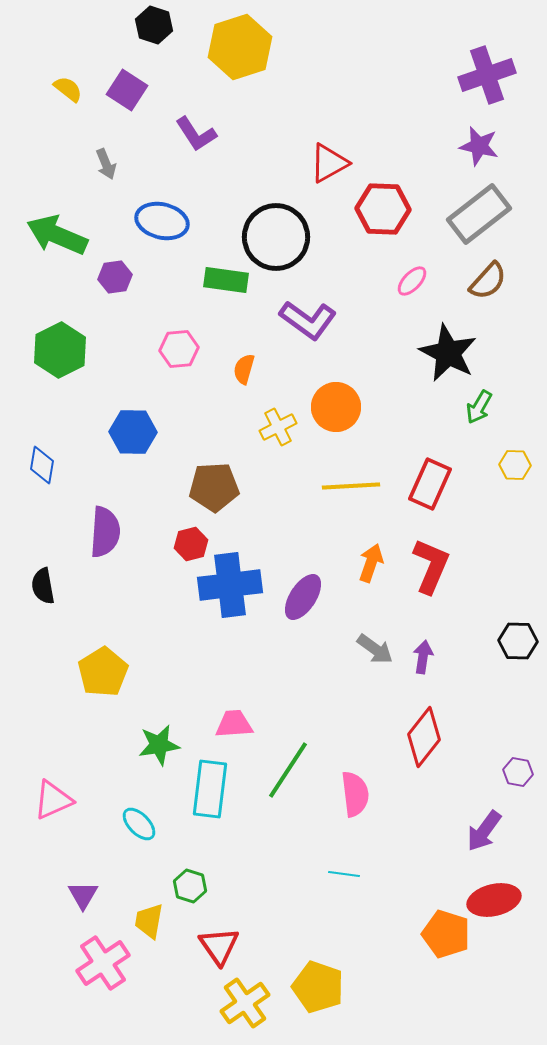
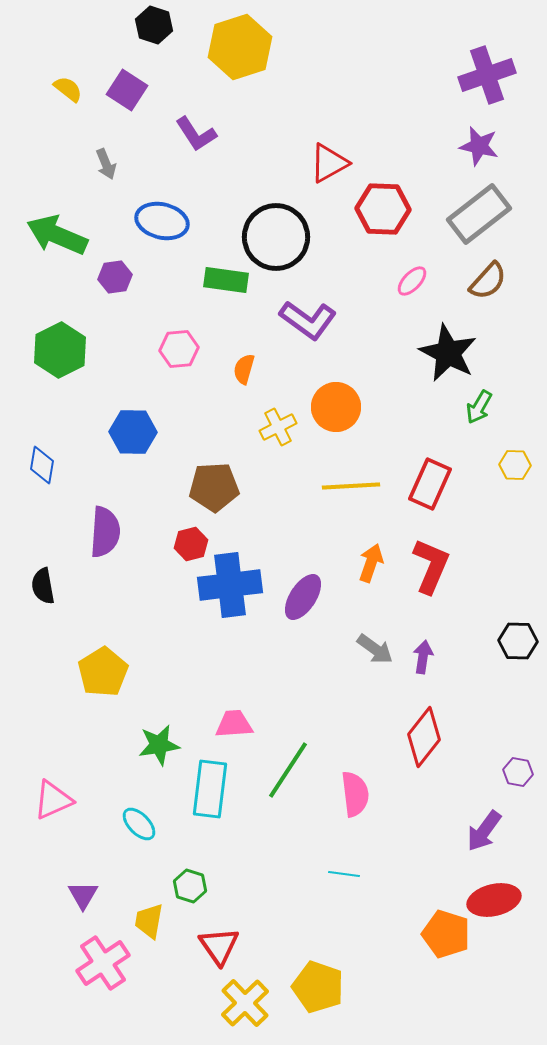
yellow cross at (245, 1003): rotated 9 degrees counterclockwise
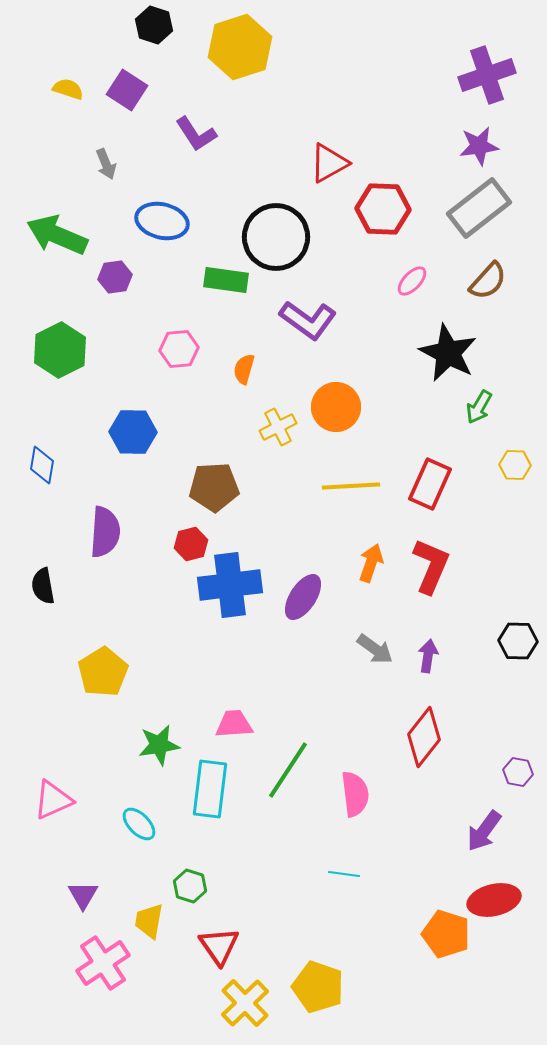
yellow semicircle at (68, 89): rotated 20 degrees counterclockwise
purple star at (479, 146): rotated 21 degrees counterclockwise
gray rectangle at (479, 214): moved 6 px up
purple arrow at (423, 657): moved 5 px right, 1 px up
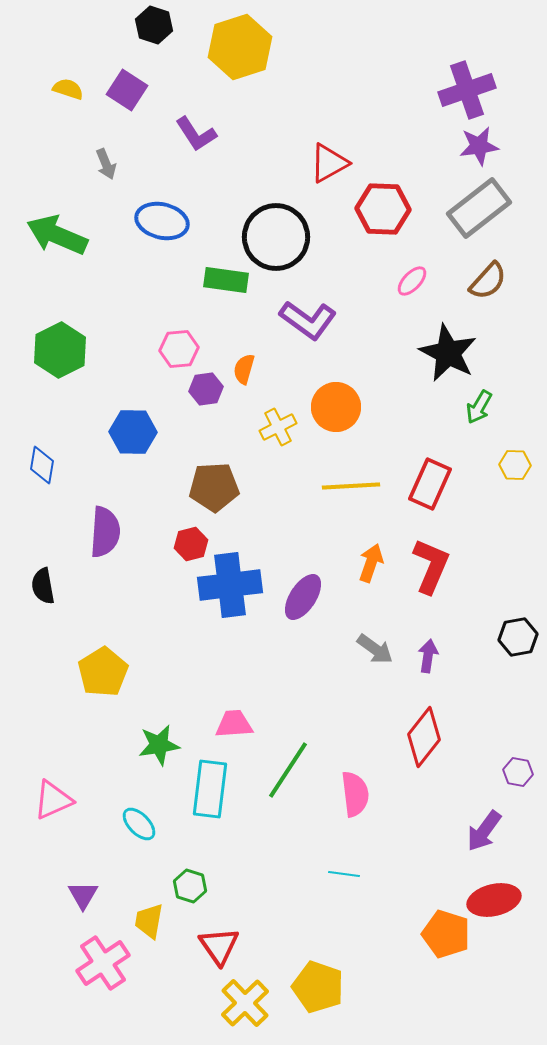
purple cross at (487, 75): moved 20 px left, 15 px down
purple hexagon at (115, 277): moved 91 px right, 112 px down
black hexagon at (518, 641): moved 4 px up; rotated 12 degrees counterclockwise
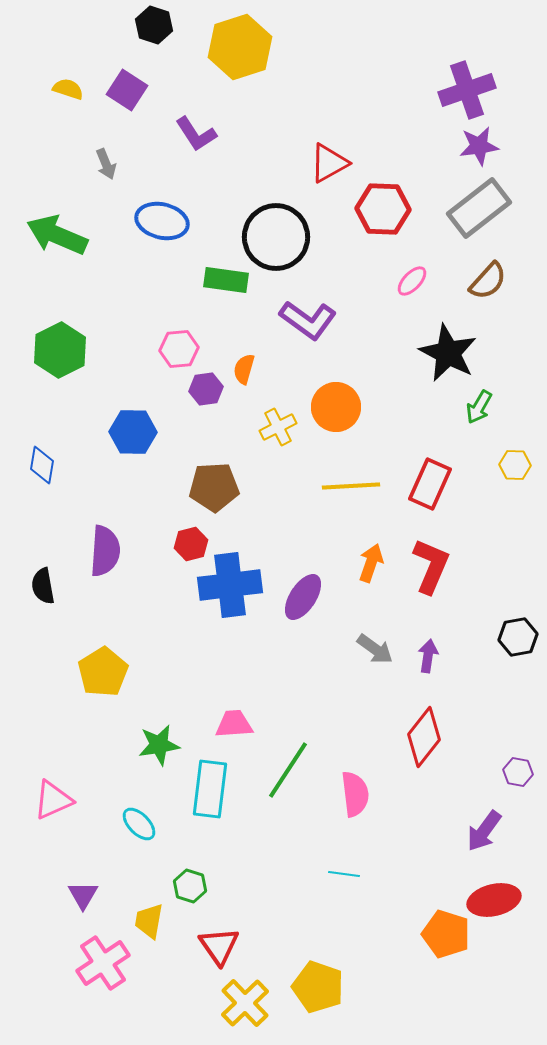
purple semicircle at (105, 532): moved 19 px down
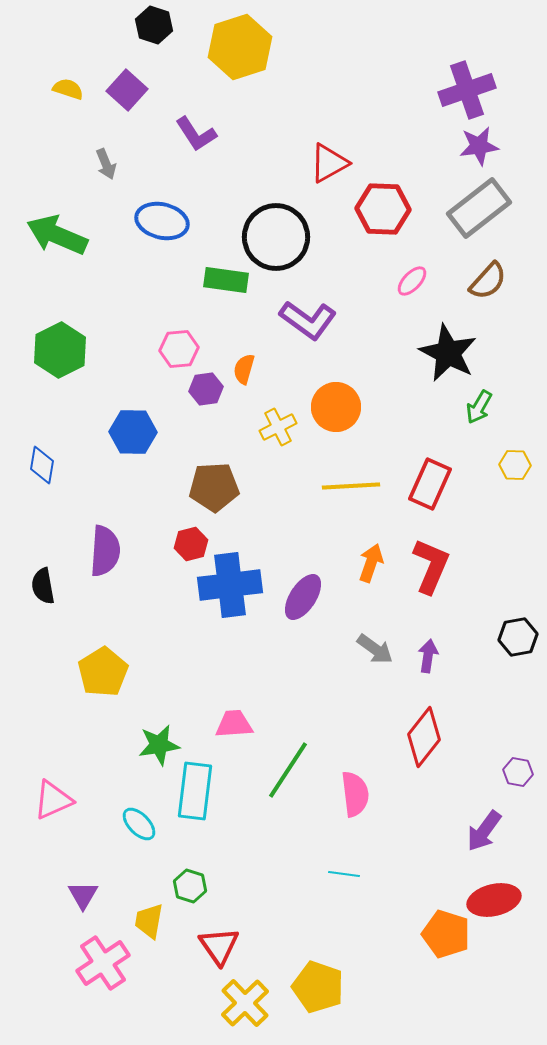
purple square at (127, 90): rotated 9 degrees clockwise
cyan rectangle at (210, 789): moved 15 px left, 2 px down
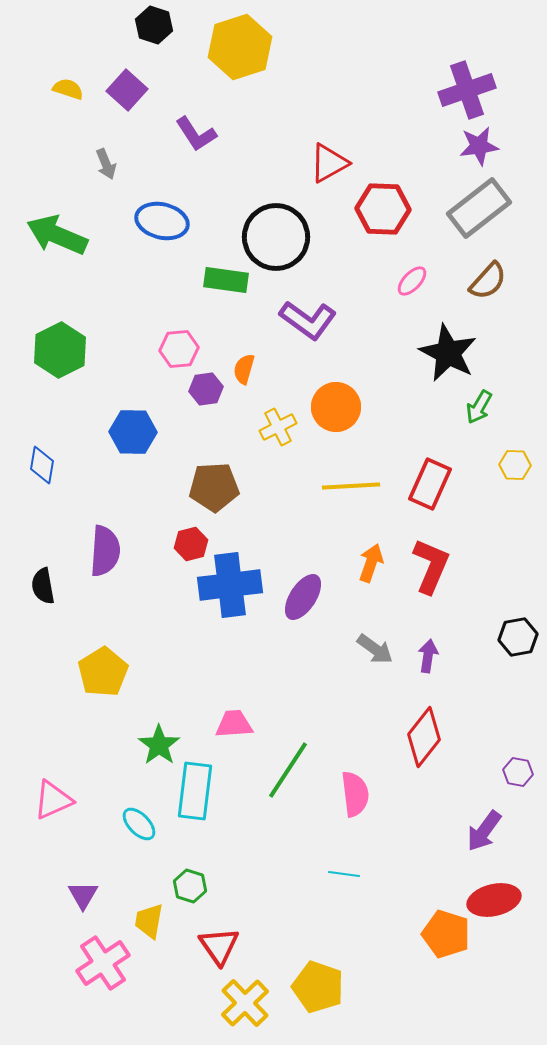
green star at (159, 745): rotated 27 degrees counterclockwise
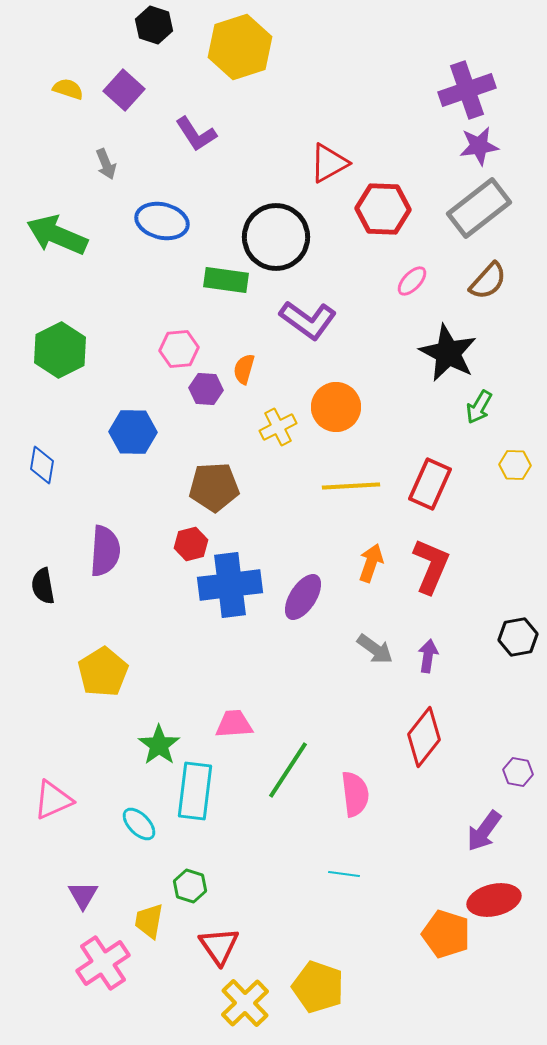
purple square at (127, 90): moved 3 px left
purple hexagon at (206, 389): rotated 12 degrees clockwise
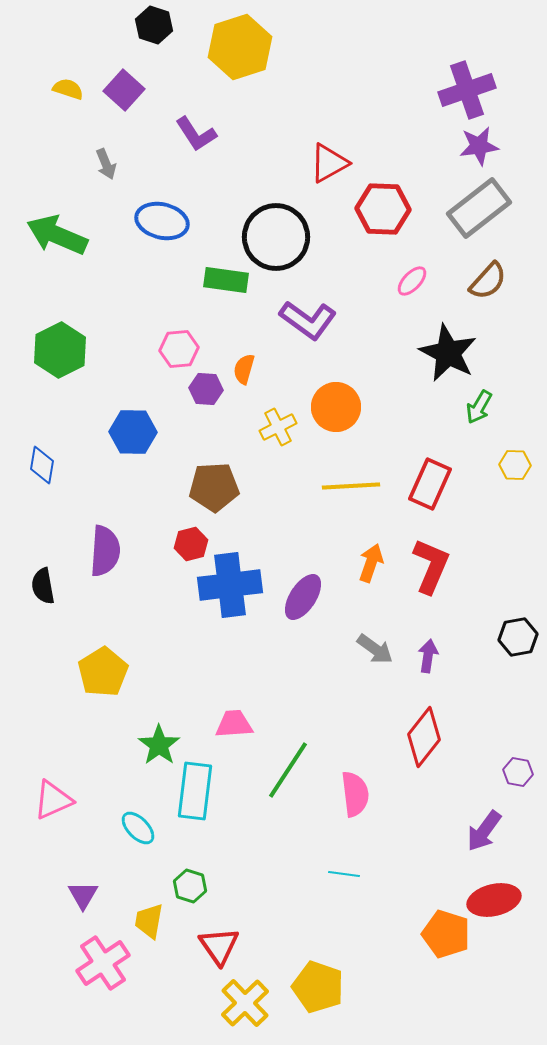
cyan ellipse at (139, 824): moved 1 px left, 4 px down
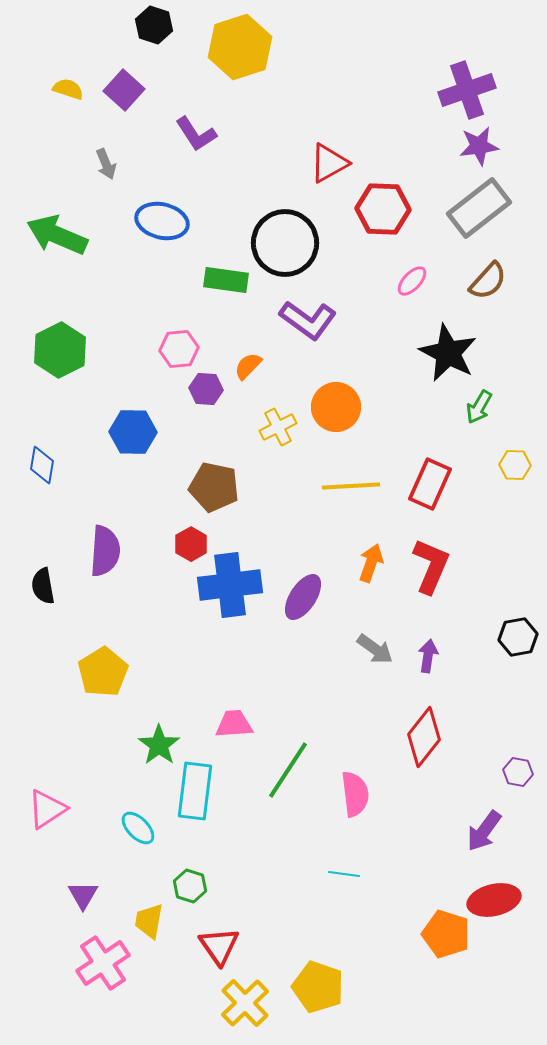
black circle at (276, 237): moved 9 px right, 6 px down
orange semicircle at (244, 369): moved 4 px right, 3 px up; rotated 28 degrees clockwise
brown pentagon at (214, 487): rotated 15 degrees clockwise
red hexagon at (191, 544): rotated 16 degrees counterclockwise
pink triangle at (53, 800): moved 6 px left, 9 px down; rotated 9 degrees counterclockwise
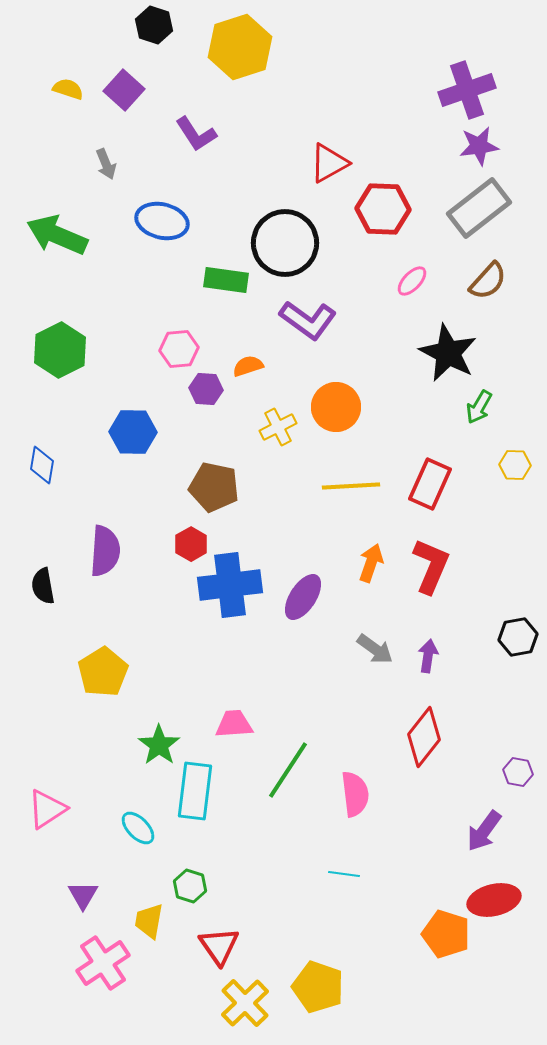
orange semicircle at (248, 366): rotated 28 degrees clockwise
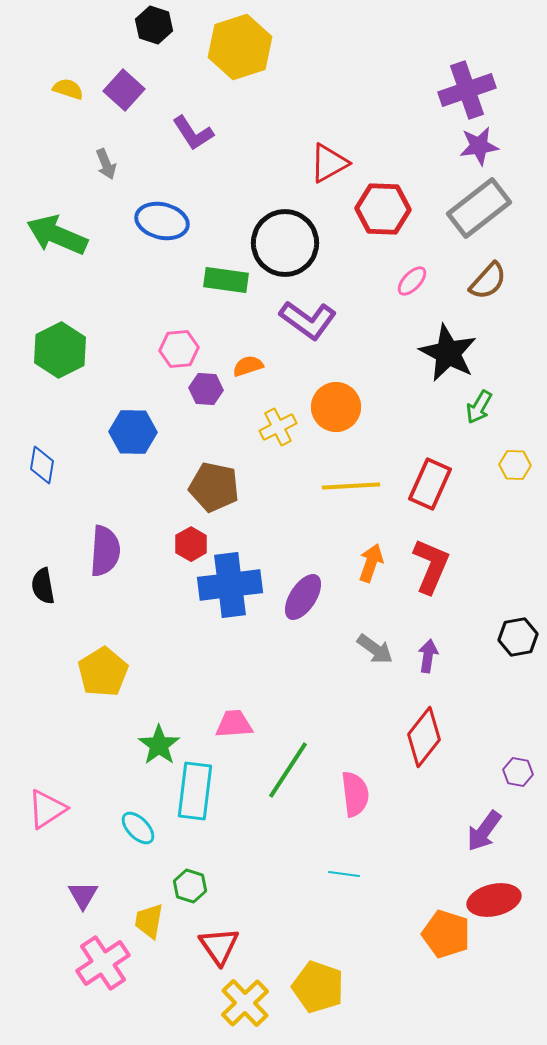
purple L-shape at (196, 134): moved 3 px left, 1 px up
